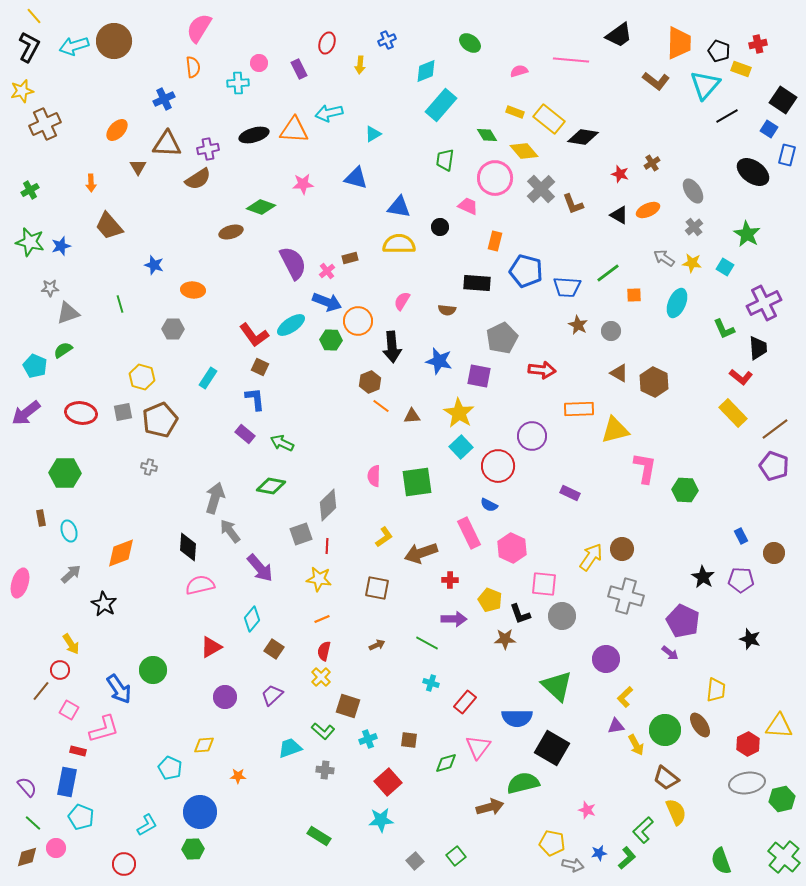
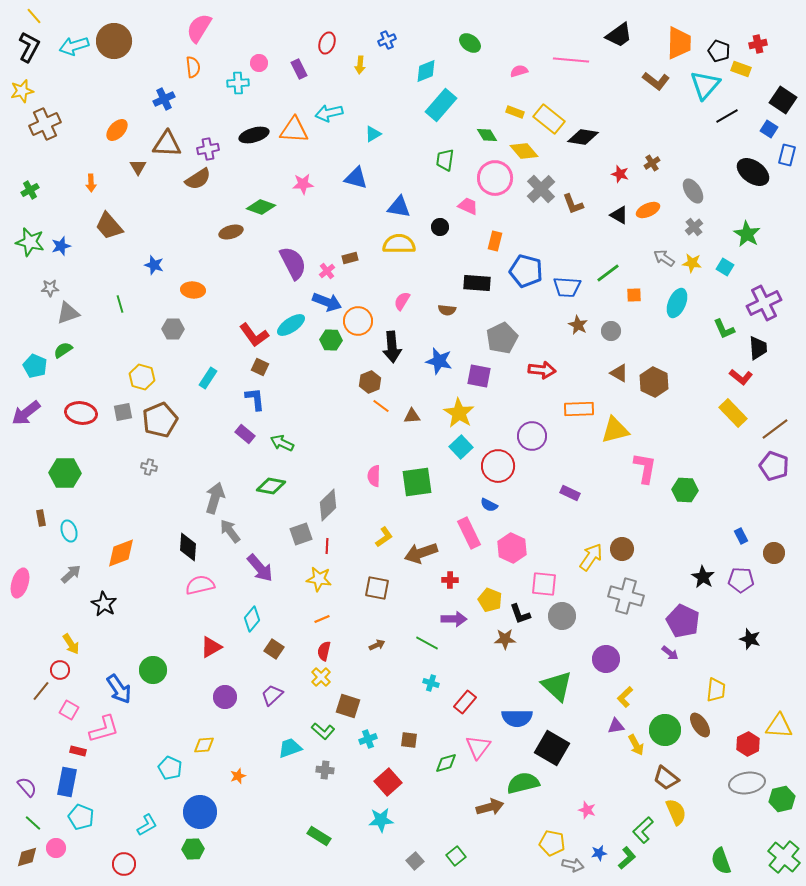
orange star at (238, 776): rotated 21 degrees counterclockwise
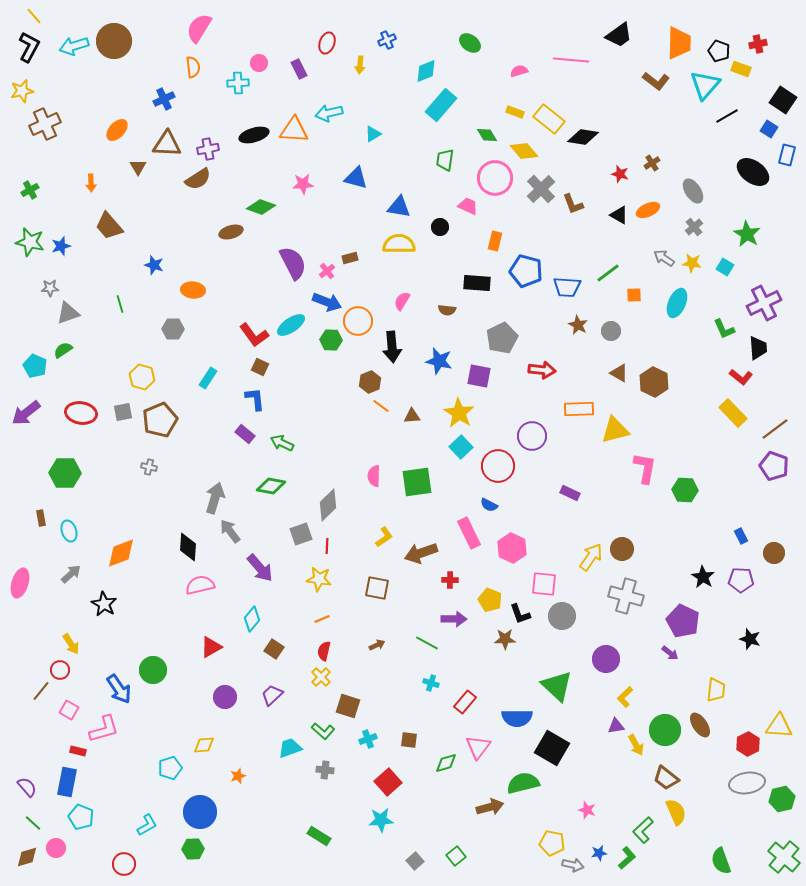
cyan pentagon at (170, 768): rotated 30 degrees clockwise
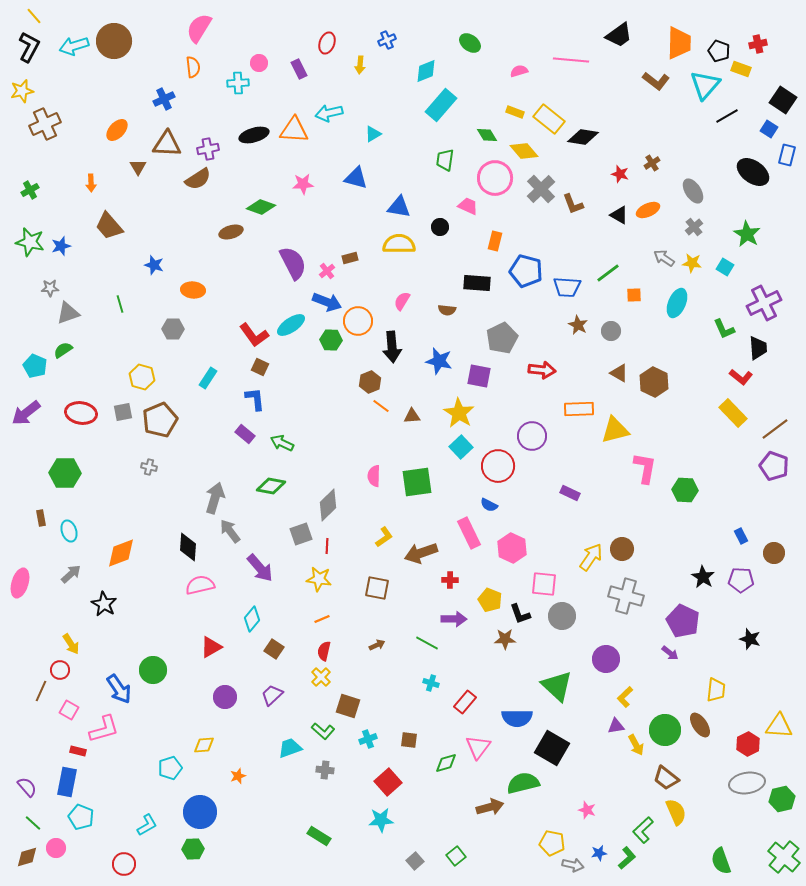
brown line at (41, 691): rotated 15 degrees counterclockwise
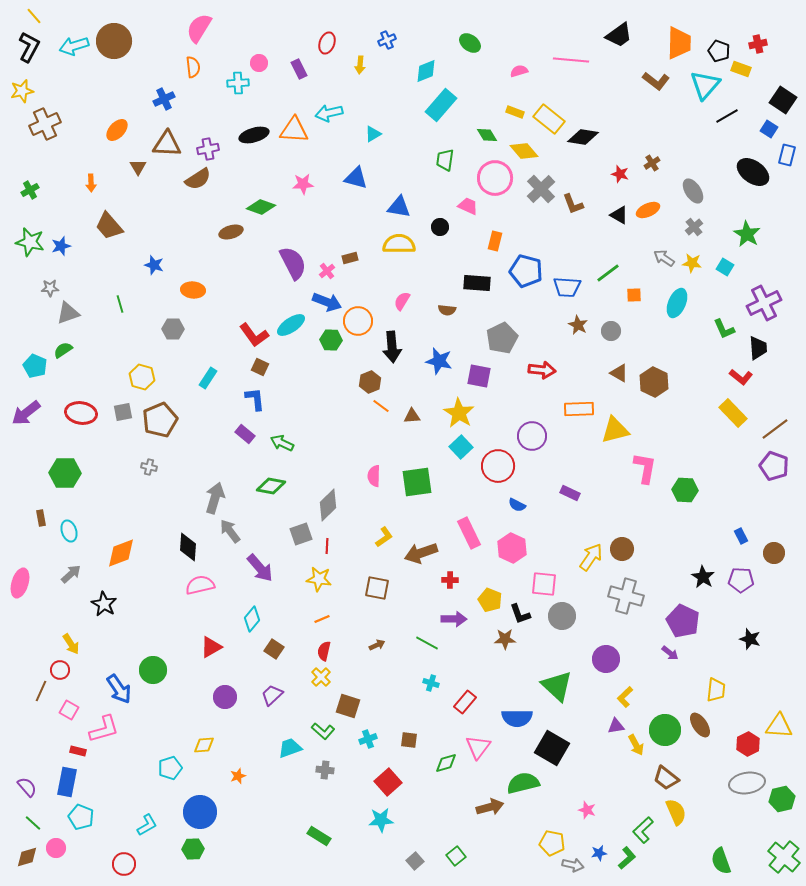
blue semicircle at (489, 505): moved 28 px right
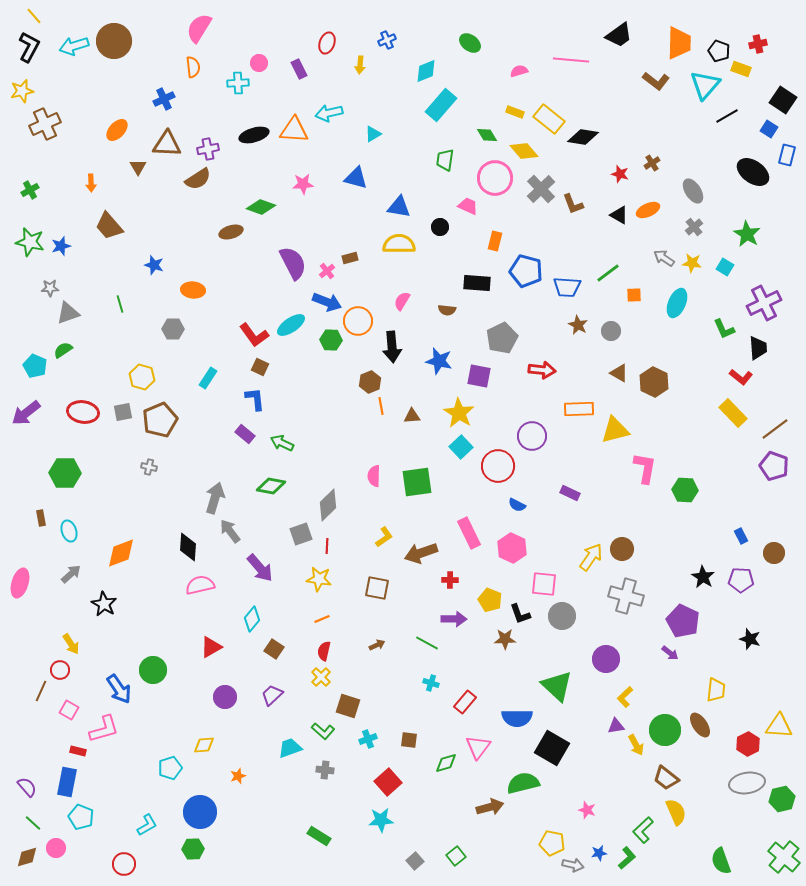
orange line at (381, 406): rotated 42 degrees clockwise
red ellipse at (81, 413): moved 2 px right, 1 px up
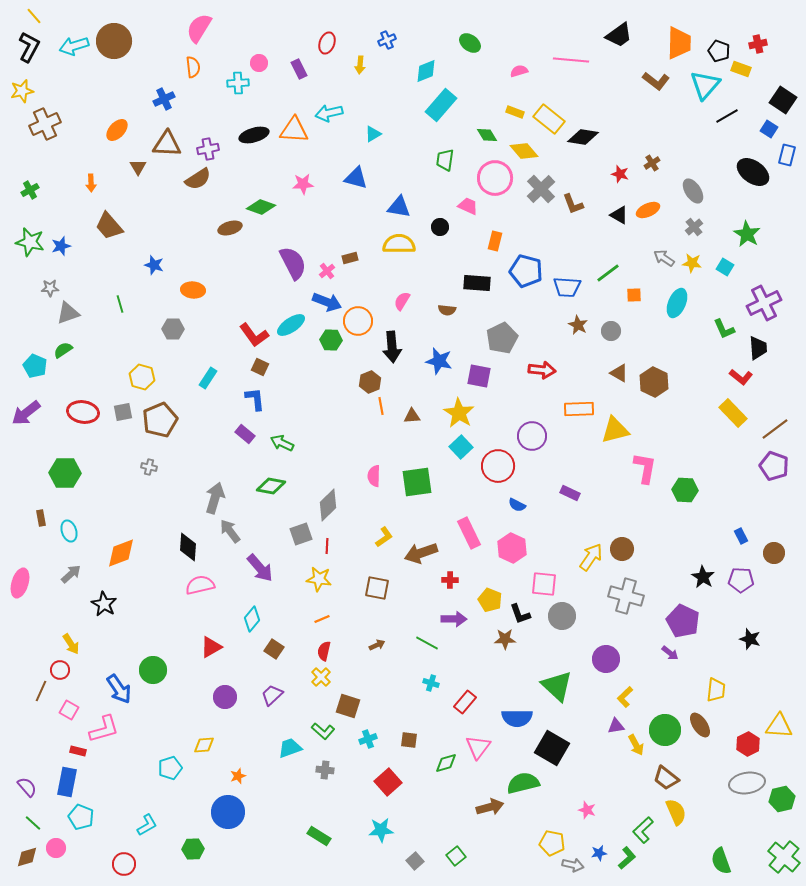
brown ellipse at (231, 232): moved 1 px left, 4 px up
blue circle at (200, 812): moved 28 px right
cyan star at (381, 820): moved 10 px down
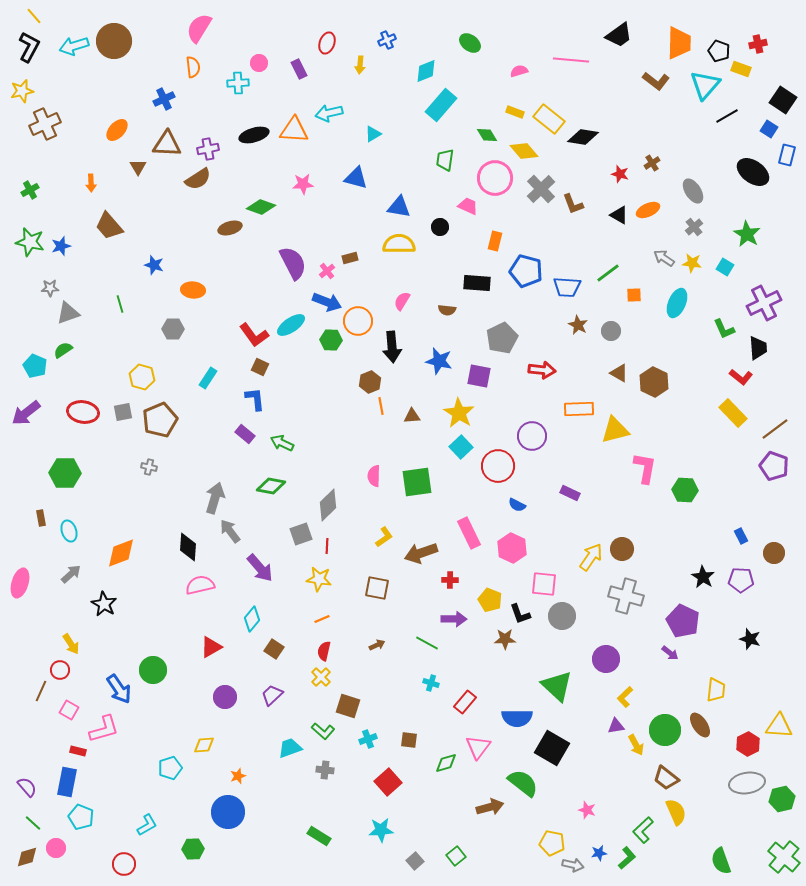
green semicircle at (523, 783): rotated 52 degrees clockwise
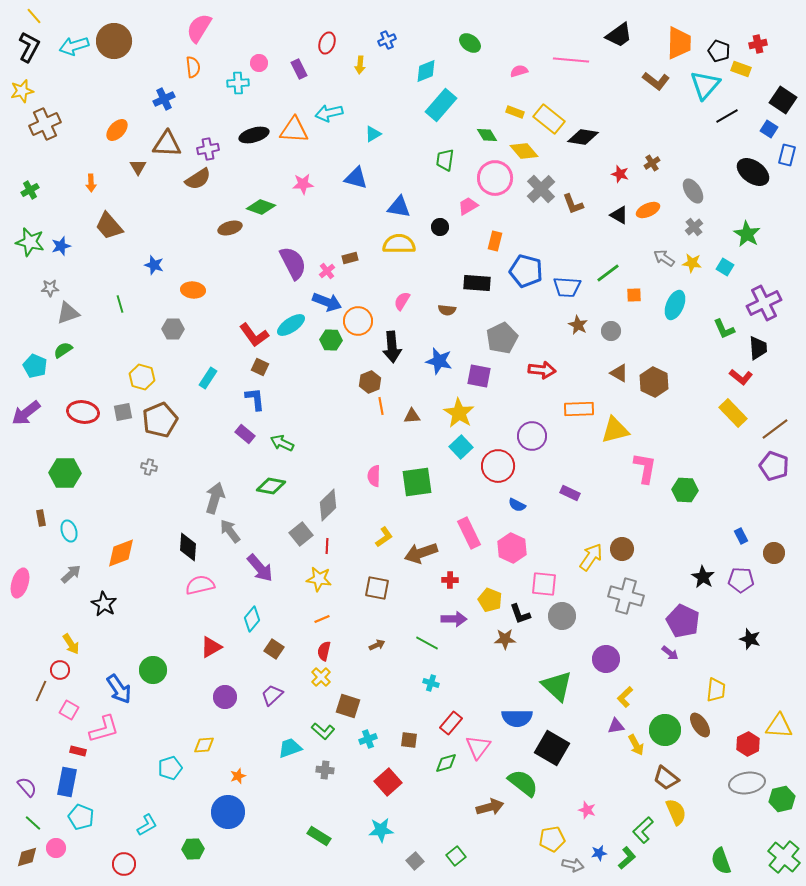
pink trapezoid at (468, 206): rotated 55 degrees counterclockwise
cyan ellipse at (677, 303): moved 2 px left, 2 px down
gray square at (301, 534): rotated 20 degrees counterclockwise
red rectangle at (465, 702): moved 14 px left, 21 px down
yellow pentagon at (552, 843): moved 4 px up; rotated 20 degrees counterclockwise
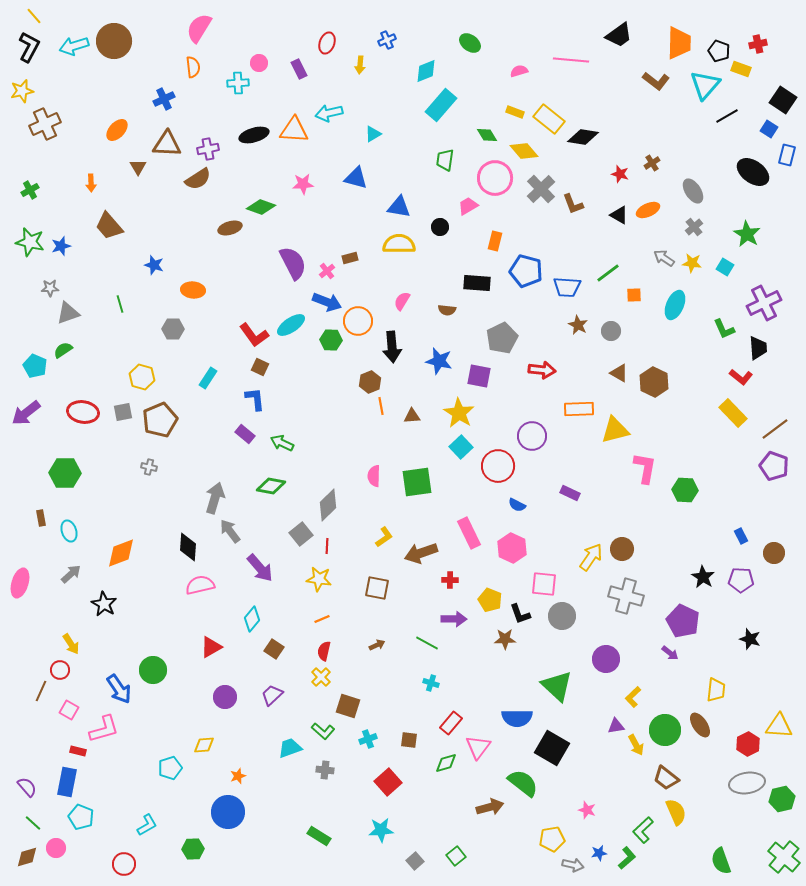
yellow L-shape at (625, 697): moved 8 px right
